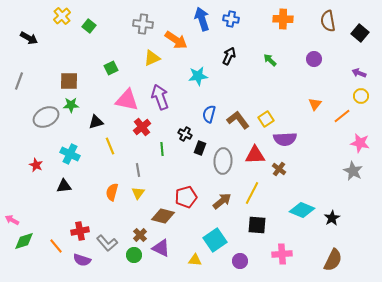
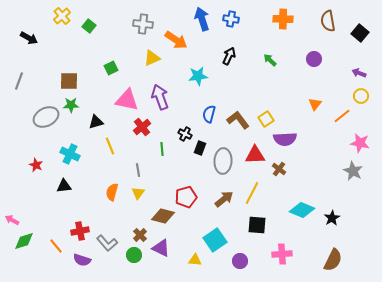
brown arrow at (222, 201): moved 2 px right, 2 px up
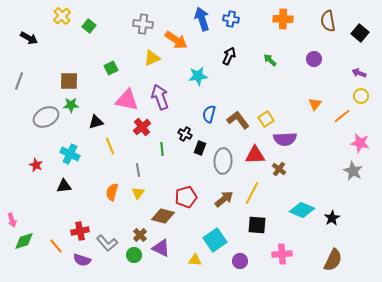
pink arrow at (12, 220): rotated 136 degrees counterclockwise
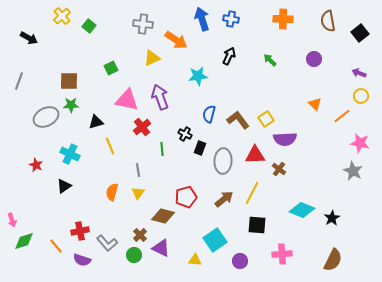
black square at (360, 33): rotated 12 degrees clockwise
orange triangle at (315, 104): rotated 24 degrees counterclockwise
black triangle at (64, 186): rotated 28 degrees counterclockwise
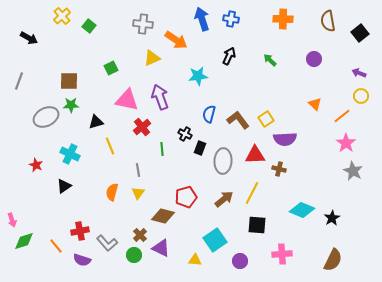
pink star at (360, 143): moved 14 px left; rotated 24 degrees clockwise
brown cross at (279, 169): rotated 24 degrees counterclockwise
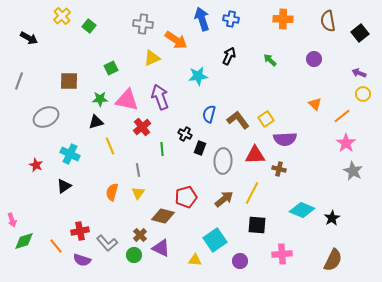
yellow circle at (361, 96): moved 2 px right, 2 px up
green star at (71, 105): moved 29 px right, 6 px up
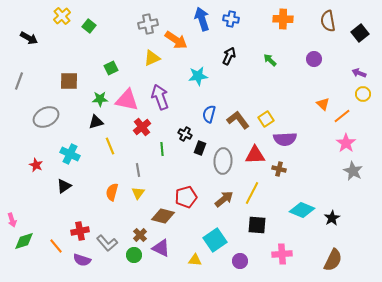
gray cross at (143, 24): moved 5 px right; rotated 18 degrees counterclockwise
orange triangle at (315, 104): moved 8 px right
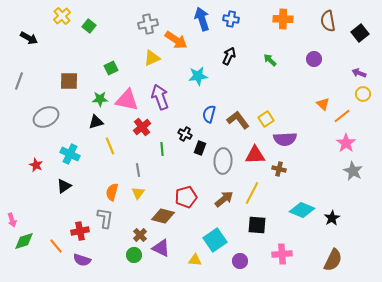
gray L-shape at (107, 243): moved 2 px left, 25 px up; rotated 130 degrees counterclockwise
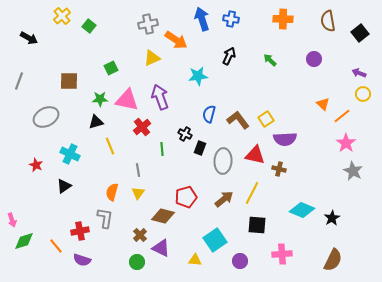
red triangle at (255, 155): rotated 15 degrees clockwise
green circle at (134, 255): moved 3 px right, 7 px down
